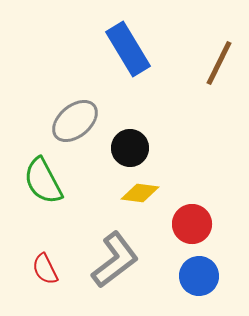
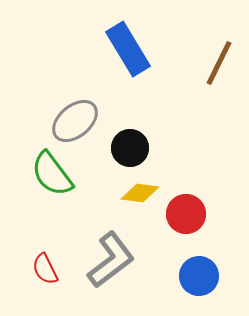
green semicircle: moved 9 px right, 7 px up; rotated 9 degrees counterclockwise
red circle: moved 6 px left, 10 px up
gray L-shape: moved 4 px left
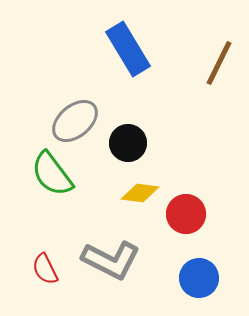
black circle: moved 2 px left, 5 px up
gray L-shape: rotated 64 degrees clockwise
blue circle: moved 2 px down
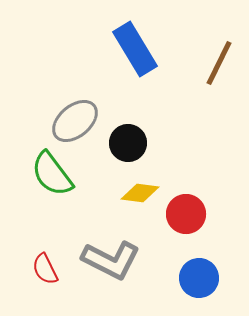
blue rectangle: moved 7 px right
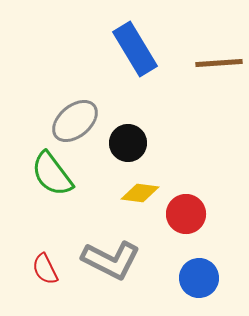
brown line: rotated 60 degrees clockwise
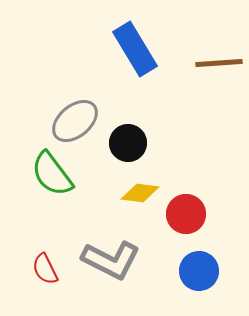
blue circle: moved 7 px up
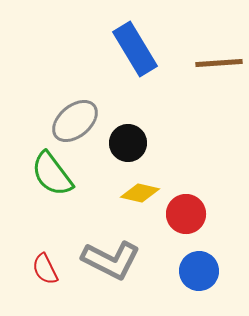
yellow diamond: rotated 6 degrees clockwise
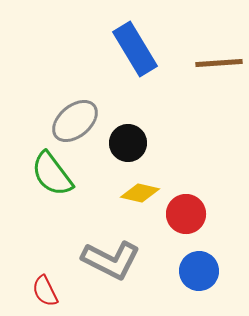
red semicircle: moved 22 px down
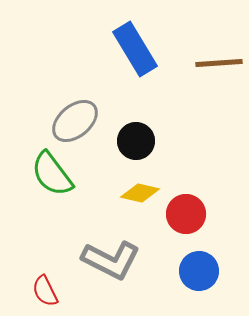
black circle: moved 8 px right, 2 px up
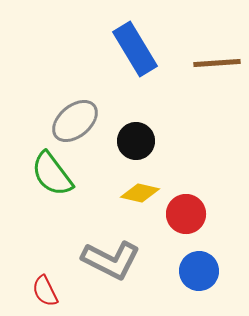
brown line: moved 2 px left
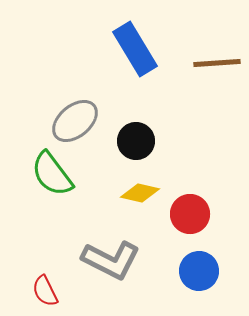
red circle: moved 4 px right
